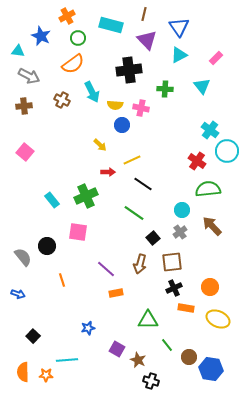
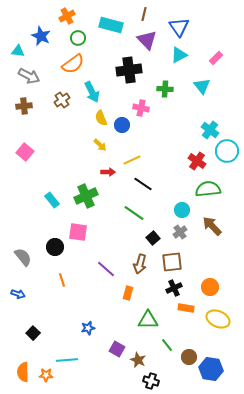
brown cross at (62, 100): rotated 28 degrees clockwise
yellow semicircle at (115, 105): moved 14 px left, 13 px down; rotated 63 degrees clockwise
black circle at (47, 246): moved 8 px right, 1 px down
orange rectangle at (116, 293): moved 12 px right; rotated 64 degrees counterclockwise
black square at (33, 336): moved 3 px up
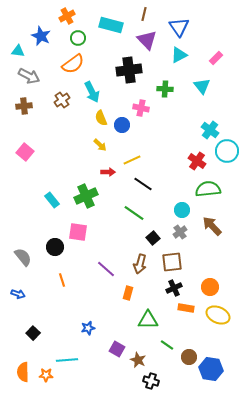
yellow ellipse at (218, 319): moved 4 px up
green line at (167, 345): rotated 16 degrees counterclockwise
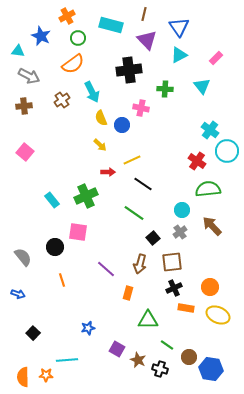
orange semicircle at (23, 372): moved 5 px down
black cross at (151, 381): moved 9 px right, 12 px up
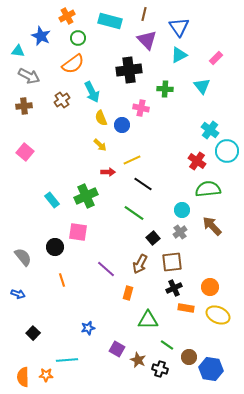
cyan rectangle at (111, 25): moved 1 px left, 4 px up
brown arrow at (140, 264): rotated 12 degrees clockwise
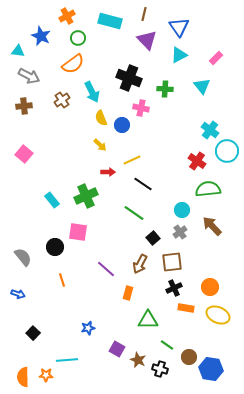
black cross at (129, 70): moved 8 px down; rotated 30 degrees clockwise
pink square at (25, 152): moved 1 px left, 2 px down
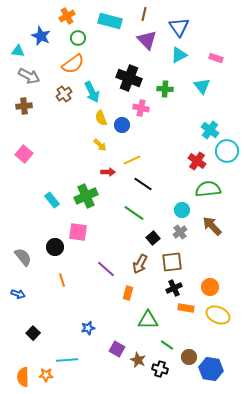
pink rectangle at (216, 58): rotated 64 degrees clockwise
brown cross at (62, 100): moved 2 px right, 6 px up
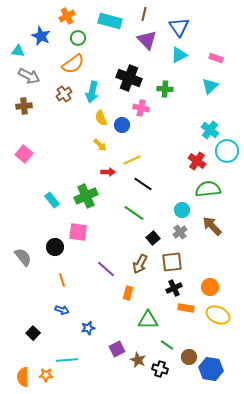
cyan triangle at (202, 86): moved 8 px right; rotated 24 degrees clockwise
cyan arrow at (92, 92): rotated 40 degrees clockwise
blue arrow at (18, 294): moved 44 px right, 16 px down
purple square at (117, 349): rotated 35 degrees clockwise
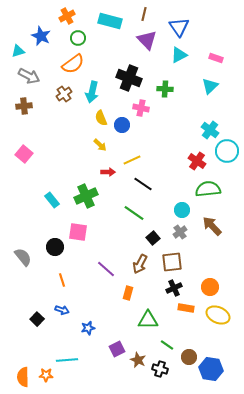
cyan triangle at (18, 51): rotated 24 degrees counterclockwise
black square at (33, 333): moved 4 px right, 14 px up
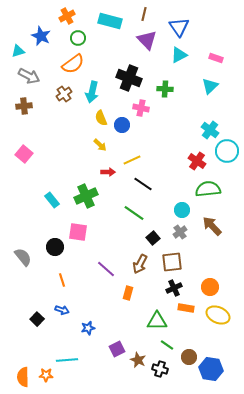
green triangle at (148, 320): moved 9 px right, 1 px down
